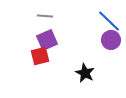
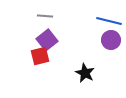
blue line: rotated 30 degrees counterclockwise
purple square: rotated 15 degrees counterclockwise
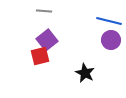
gray line: moved 1 px left, 5 px up
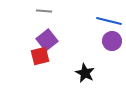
purple circle: moved 1 px right, 1 px down
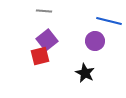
purple circle: moved 17 px left
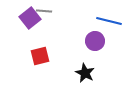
purple square: moved 17 px left, 22 px up
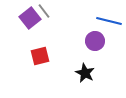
gray line: rotated 49 degrees clockwise
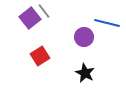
blue line: moved 2 px left, 2 px down
purple circle: moved 11 px left, 4 px up
red square: rotated 18 degrees counterclockwise
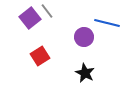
gray line: moved 3 px right
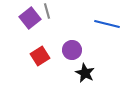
gray line: rotated 21 degrees clockwise
blue line: moved 1 px down
purple circle: moved 12 px left, 13 px down
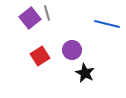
gray line: moved 2 px down
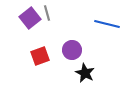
red square: rotated 12 degrees clockwise
